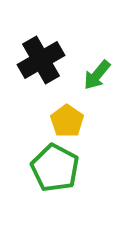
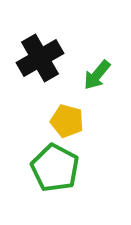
black cross: moved 1 px left, 2 px up
yellow pentagon: rotated 20 degrees counterclockwise
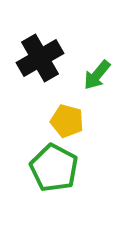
green pentagon: moved 1 px left
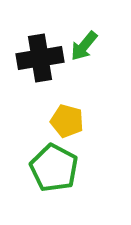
black cross: rotated 21 degrees clockwise
green arrow: moved 13 px left, 29 px up
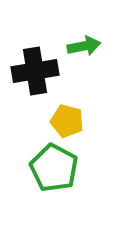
green arrow: rotated 140 degrees counterclockwise
black cross: moved 5 px left, 13 px down
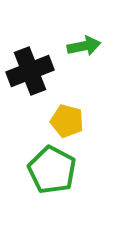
black cross: moved 5 px left; rotated 12 degrees counterclockwise
green pentagon: moved 2 px left, 2 px down
